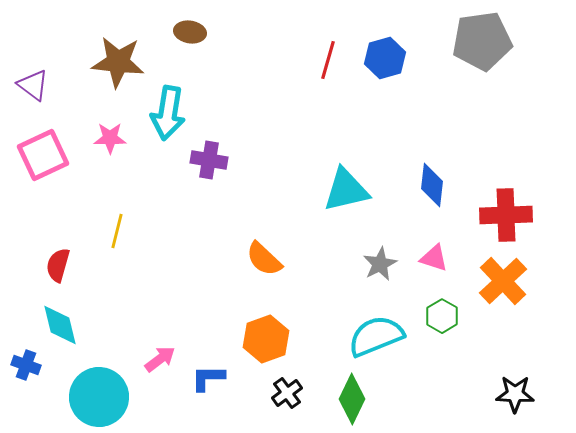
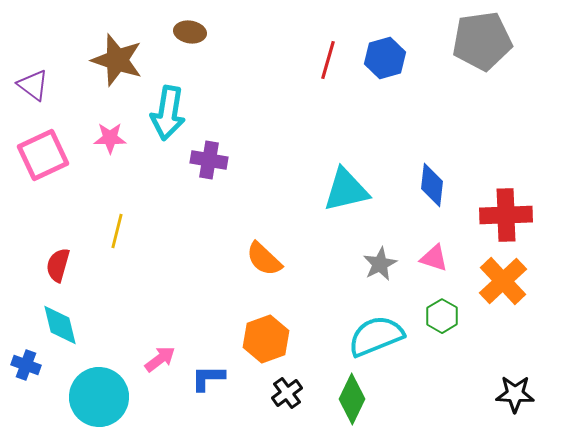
brown star: moved 1 px left, 2 px up; rotated 12 degrees clockwise
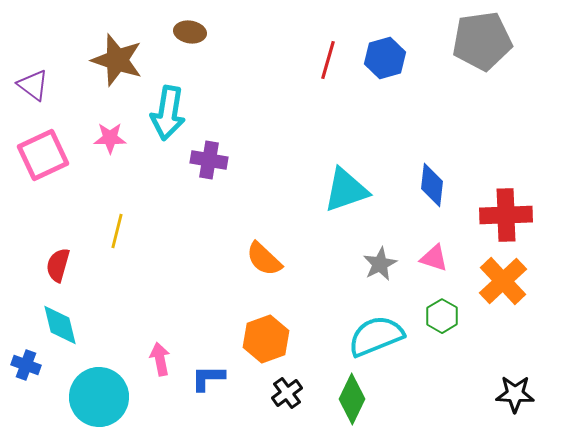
cyan triangle: rotated 6 degrees counterclockwise
pink arrow: rotated 64 degrees counterclockwise
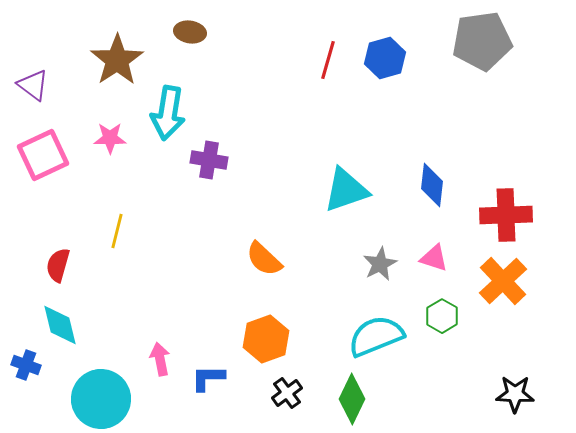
brown star: rotated 20 degrees clockwise
cyan circle: moved 2 px right, 2 px down
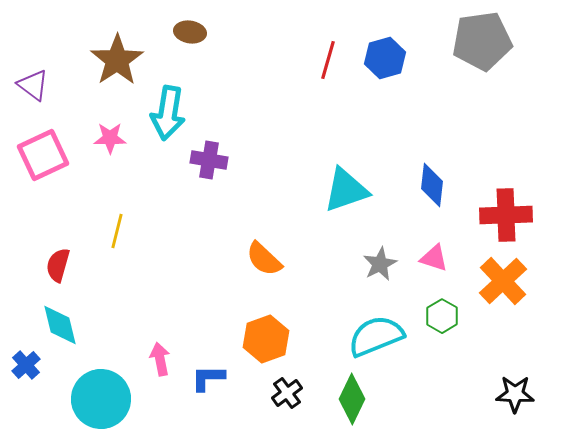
blue cross: rotated 28 degrees clockwise
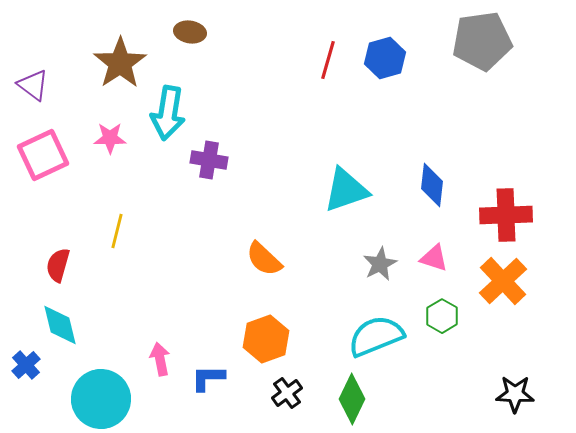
brown star: moved 3 px right, 3 px down
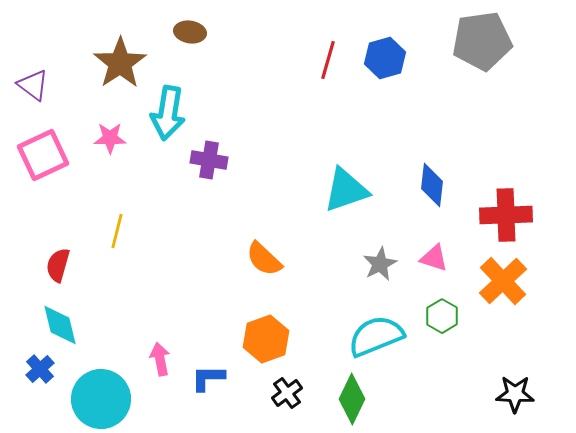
blue cross: moved 14 px right, 4 px down
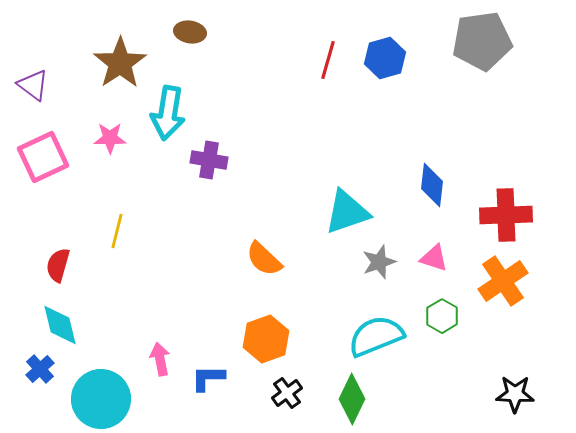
pink square: moved 2 px down
cyan triangle: moved 1 px right, 22 px down
gray star: moved 1 px left, 2 px up; rotated 8 degrees clockwise
orange cross: rotated 9 degrees clockwise
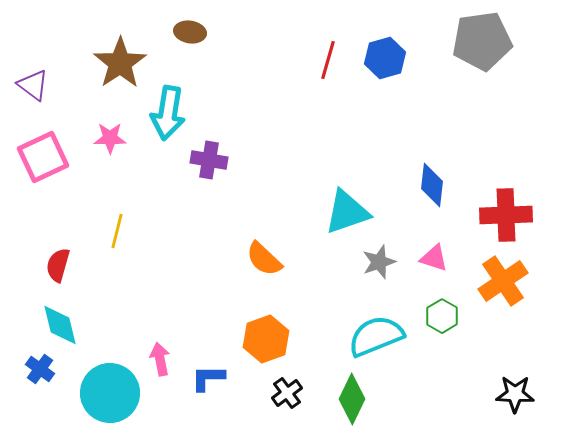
blue cross: rotated 12 degrees counterclockwise
cyan circle: moved 9 px right, 6 px up
